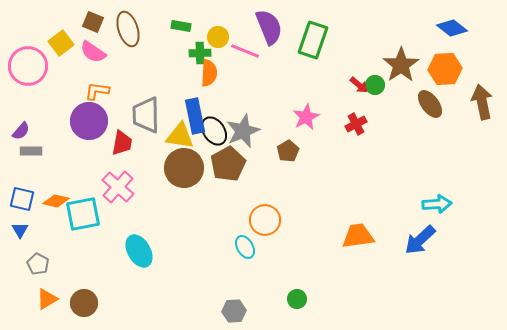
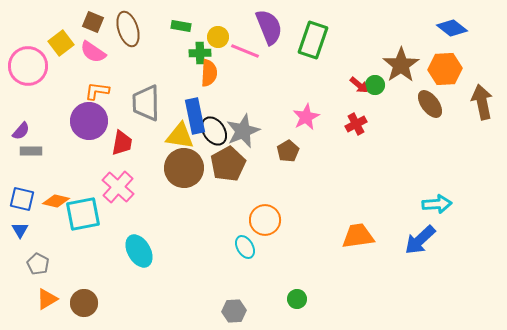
gray trapezoid at (146, 115): moved 12 px up
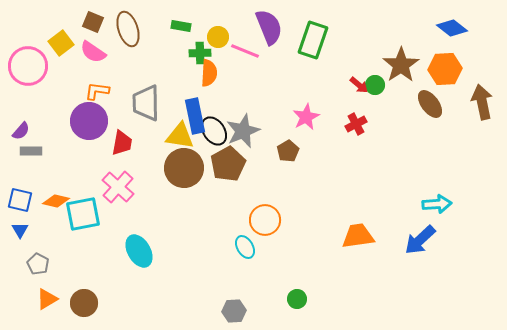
blue square at (22, 199): moved 2 px left, 1 px down
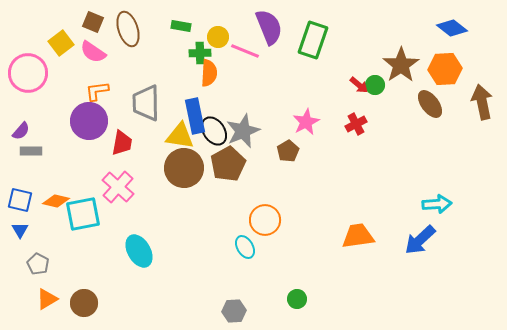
pink circle at (28, 66): moved 7 px down
orange L-shape at (97, 91): rotated 15 degrees counterclockwise
pink star at (306, 117): moved 5 px down
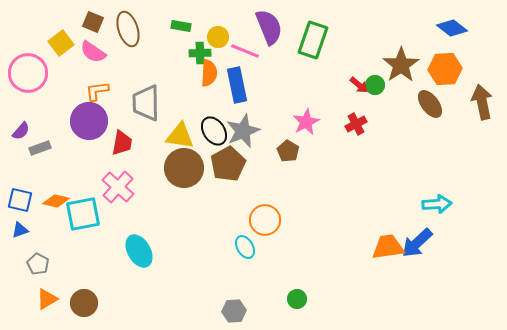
blue rectangle at (195, 116): moved 42 px right, 31 px up
gray rectangle at (31, 151): moved 9 px right, 3 px up; rotated 20 degrees counterclockwise
brown pentagon at (288, 151): rotated 10 degrees counterclockwise
blue triangle at (20, 230): rotated 42 degrees clockwise
orange trapezoid at (358, 236): moved 30 px right, 11 px down
blue arrow at (420, 240): moved 3 px left, 3 px down
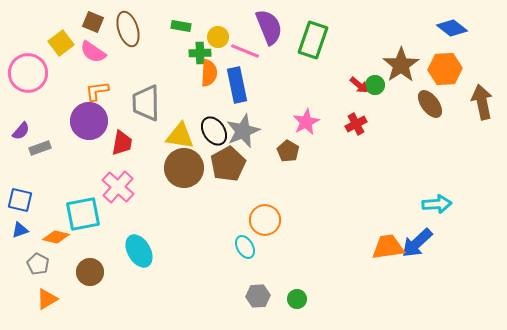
orange diamond at (56, 201): moved 36 px down
brown circle at (84, 303): moved 6 px right, 31 px up
gray hexagon at (234, 311): moved 24 px right, 15 px up
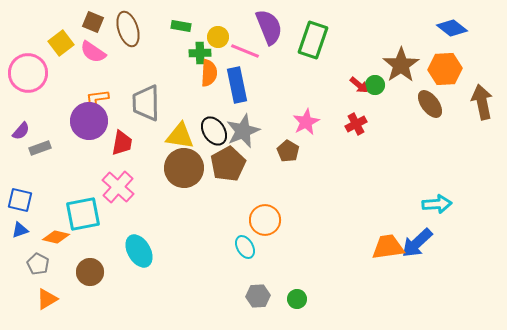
orange L-shape at (97, 91): moved 8 px down
